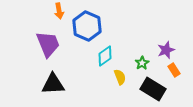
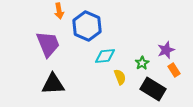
cyan diamond: rotated 30 degrees clockwise
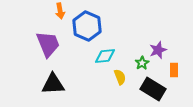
orange arrow: moved 1 px right
purple star: moved 8 px left
orange rectangle: rotated 32 degrees clockwise
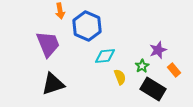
green star: moved 3 px down
orange rectangle: rotated 40 degrees counterclockwise
black triangle: rotated 15 degrees counterclockwise
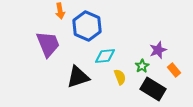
black triangle: moved 25 px right, 7 px up
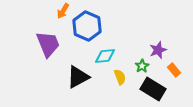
orange arrow: moved 3 px right; rotated 42 degrees clockwise
black triangle: rotated 10 degrees counterclockwise
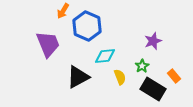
purple star: moved 5 px left, 9 px up
orange rectangle: moved 6 px down
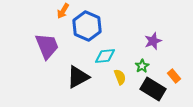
purple trapezoid: moved 1 px left, 2 px down
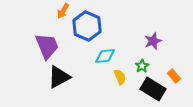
black triangle: moved 19 px left
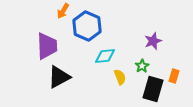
purple trapezoid: rotated 20 degrees clockwise
orange rectangle: rotated 56 degrees clockwise
black rectangle: rotated 75 degrees clockwise
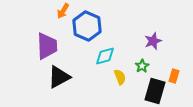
cyan diamond: rotated 10 degrees counterclockwise
black rectangle: moved 2 px right, 2 px down
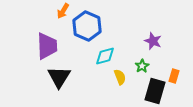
purple star: rotated 30 degrees counterclockwise
black triangle: rotated 30 degrees counterclockwise
